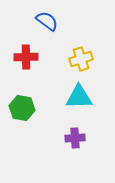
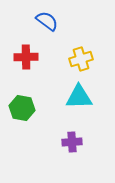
purple cross: moved 3 px left, 4 px down
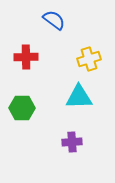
blue semicircle: moved 7 px right, 1 px up
yellow cross: moved 8 px right
green hexagon: rotated 10 degrees counterclockwise
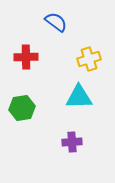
blue semicircle: moved 2 px right, 2 px down
green hexagon: rotated 10 degrees counterclockwise
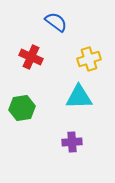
red cross: moved 5 px right; rotated 25 degrees clockwise
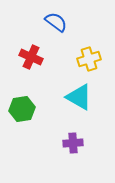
cyan triangle: rotated 32 degrees clockwise
green hexagon: moved 1 px down
purple cross: moved 1 px right, 1 px down
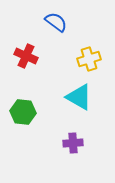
red cross: moved 5 px left, 1 px up
green hexagon: moved 1 px right, 3 px down; rotated 15 degrees clockwise
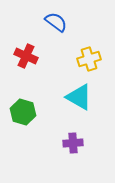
green hexagon: rotated 10 degrees clockwise
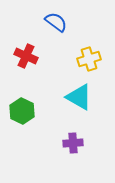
green hexagon: moved 1 px left, 1 px up; rotated 10 degrees clockwise
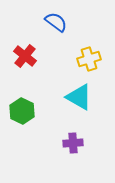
red cross: moved 1 px left; rotated 15 degrees clockwise
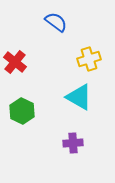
red cross: moved 10 px left, 6 px down
